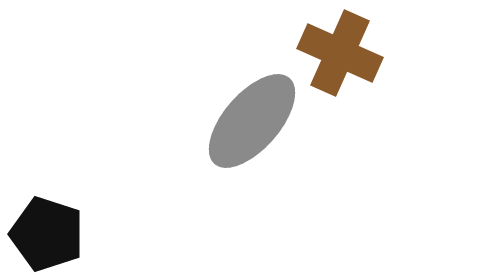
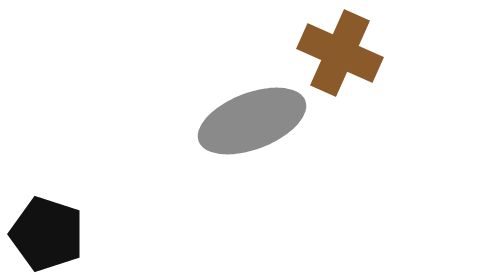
gray ellipse: rotated 28 degrees clockwise
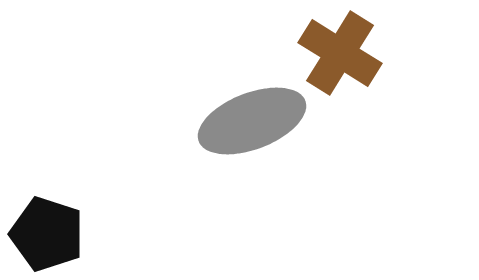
brown cross: rotated 8 degrees clockwise
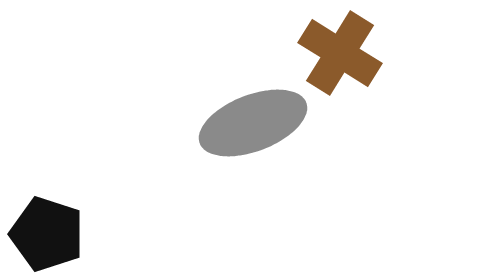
gray ellipse: moved 1 px right, 2 px down
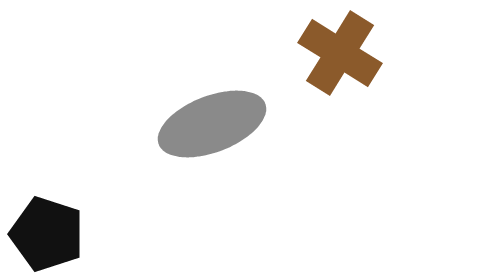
gray ellipse: moved 41 px left, 1 px down
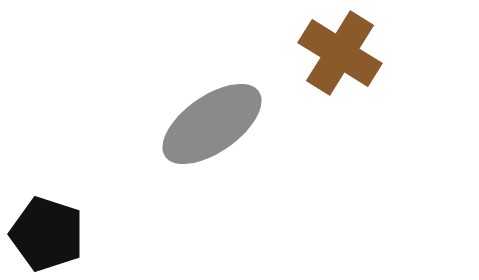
gray ellipse: rotated 14 degrees counterclockwise
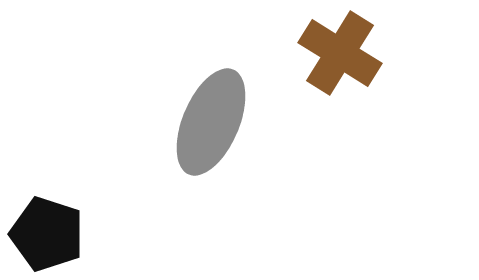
gray ellipse: moved 1 px left, 2 px up; rotated 32 degrees counterclockwise
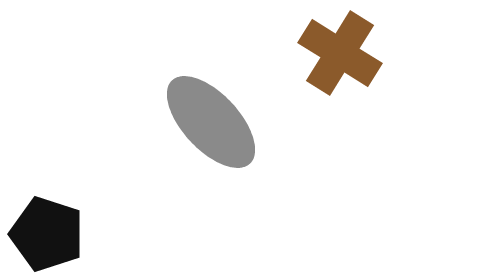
gray ellipse: rotated 66 degrees counterclockwise
